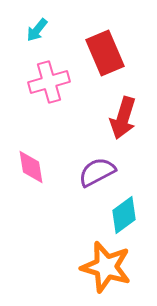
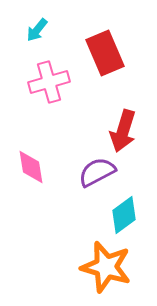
red arrow: moved 13 px down
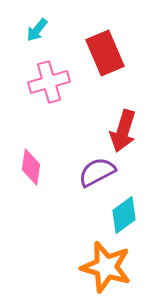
pink diamond: rotated 18 degrees clockwise
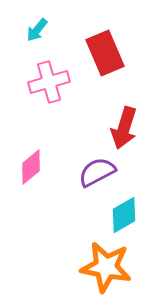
red arrow: moved 1 px right, 3 px up
pink diamond: rotated 42 degrees clockwise
cyan diamond: rotated 6 degrees clockwise
orange star: rotated 6 degrees counterclockwise
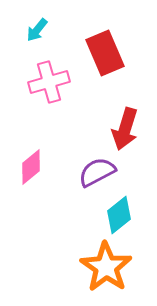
red arrow: moved 1 px right, 1 px down
cyan diamond: moved 5 px left; rotated 9 degrees counterclockwise
orange star: rotated 24 degrees clockwise
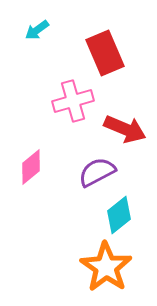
cyan arrow: rotated 15 degrees clockwise
pink cross: moved 24 px right, 19 px down
red arrow: rotated 84 degrees counterclockwise
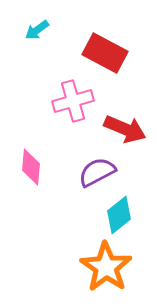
red rectangle: rotated 39 degrees counterclockwise
pink diamond: rotated 45 degrees counterclockwise
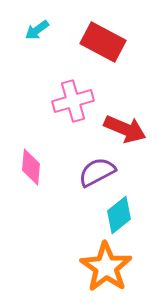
red rectangle: moved 2 px left, 11 px up
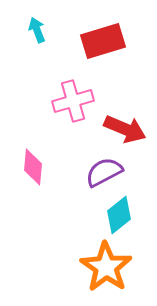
cyan arrow: rotated 105 degrees clockwise
red rectangle: moved 1 px up; rotated 45 degrees counterclockwise
pink diamond: moved 2 px right
purple semicircle: moved 7 px right
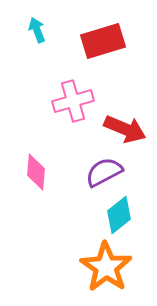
pink diamond: moved 3 px right, 5 px down
